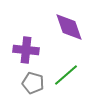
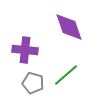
purple cross: moved 1 px left
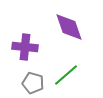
purple cross: moved 3 px up
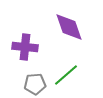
gray pentagon: moved 2 px right, 1 px down; rotated 20 degrees counterclockwise
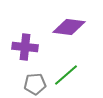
purple diamond: rotated 64 degrees counterclockwise
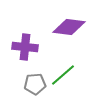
green line: moved 3 px left
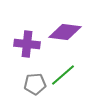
purple diamond: moved 4 px left, 5 px down
purple cross: moved 2 px right, 3 px up
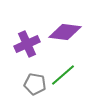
purple cross: rotated 30 degrees counterclockwise
gray pentagon: rotated 15 degrees clockwise
